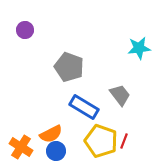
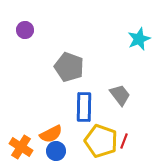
cyan star: moved 9 px up; rotated 15 degrees counterclockwise
blue rectangle: rotated 60 degrees clockwise
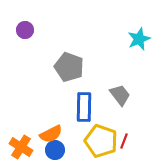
blue circle: moved 1 px left, 1 px up
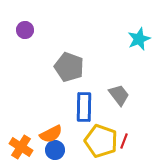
gray trapezoid: moved 1 px left
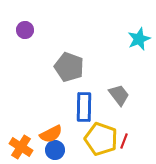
yellow pentagon: moved 2 px up
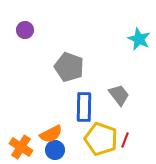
cyan star: rotated 25 degrees counterclockwise
red line: moved 1 px right, 1 px up
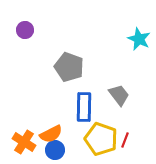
orange cross: moved 3 px right, 5 px up
